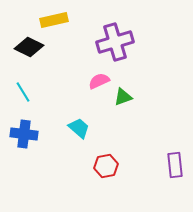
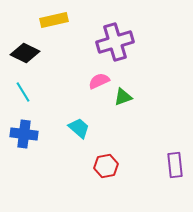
black diamond: moved 4 px left, 6 px down
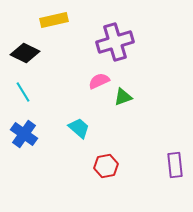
blue cross: rotated 28 degrees clockwise
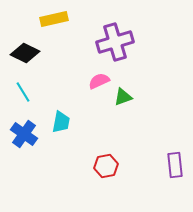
yellow rectangle: moved 1 px up
cyan trapezoid: moved 18 px left, 6 px up; rotated 60 degrees clockwise
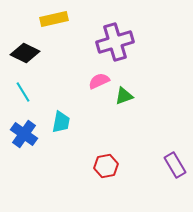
green triangle: moved 1 px right, 1 px up
purple rectangle: rotated 25 degrees counterclockwise
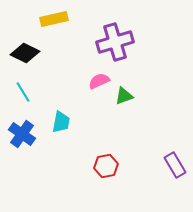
blue cross: moved 2 px left
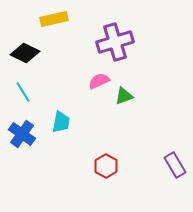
red hexagon: rotated 20 degrees counterclockwise
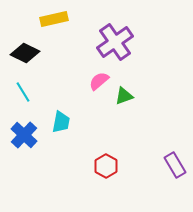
purple cross: rotated 18 degrees counterclockwise
pink semicircle: rotated 15 degrees counterclockwise
blue cross: moved 2 px right, 1 px down; rotated 8 degrees clockwise
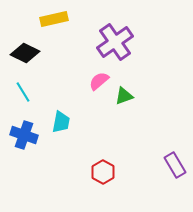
blue cross: rotated 24 degrees counterclockwise
red hexagon: moved 3 px left, 6 px down
